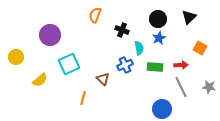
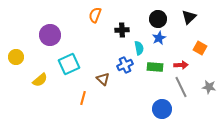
black cross: rotated 24 degrees counterclockwise
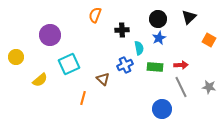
orange square: moved 9 px right, 8 px up
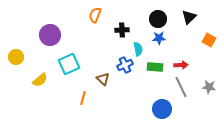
blue star: rotated 24 degrees clockwise
cyan semicircle: moved 1 px left, 1 px down
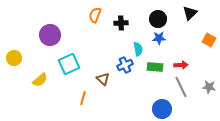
black triangle: moved 1 px right, 4 px up
black cross: moved 1 px left, 7 px up
yellow circle: moved 2 px left, 1 px down
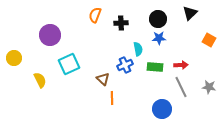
yellow semicircle: rotated 77 degrees counterclockwise
orange line: moved 29 px right; rotated 16 degrees counterclockwise
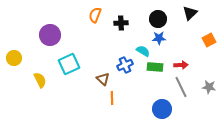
orange square: rotated 32 degrees clockwise
cyan semicircle: moved 5 px right, 2 px down; rotated 48 degrees counterclockwise
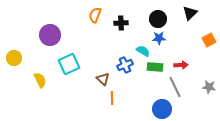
gray line: moved 6 px left
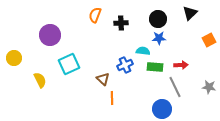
cyan semicircle: rotated 24 degrees counterclockwise
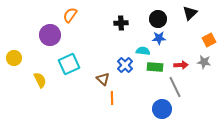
orange semicircle: moved 25 px left; rotated 14 degrees clockwise
blue cross: rotated 21 degrees counterclockwise
gray star: moved 5 px left, 25 px up
